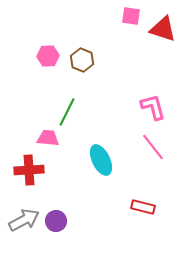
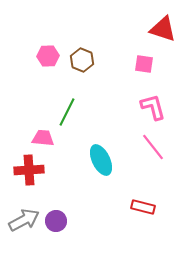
pink square: moved 13 px right, 48 px down
pink trapezoid: moved 5 px left
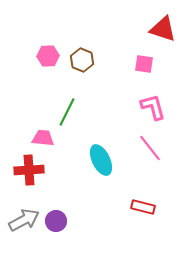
pink line: moved 3 px left, 1 px down
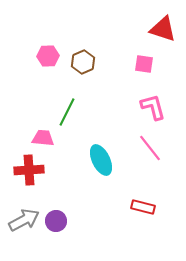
brown hexagon: moved 1 px right, 2 px down; rotated 15 degrees clockwise
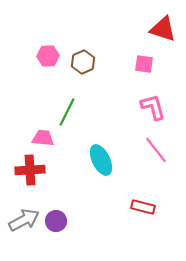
pink line: moved 6 px right, 2 px down
red cross: moved 1 px right
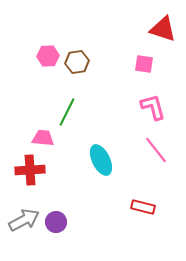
brown hexagon: moved 6 px left; rotated 15 degrees clockwise
purple circle: moved 1 px down
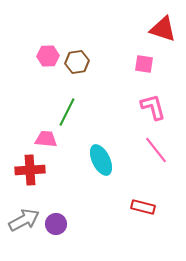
pink trapezoid: moved 3 px right, 1 px down
purple circle: moved 2 px down
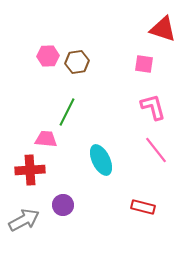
purple circle: moved 7 px right, 19 px up
